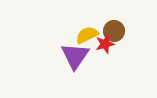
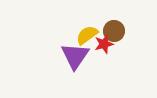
yellow semicircle: rotated 10 degrees counterclockwise
red star: moved 1 px left
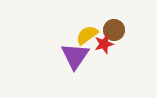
brown circle: moved 1 px up
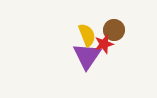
yellow semicircle: rotated 105 degrees clockwise
purple triangle: moved 12 px right
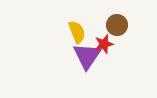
brown circle: moved 3 px right, 5 px up
yellow semicircle: moved 10 px left, 3 px up
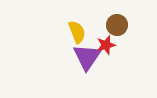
red star: moved 2 px right, 1 px down
purple triangle: moved 1 px down
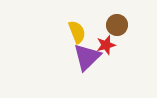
purple triangle: rotated 12 degrees clockwise
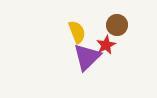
red star: rotated 12 degrees counterclockwise
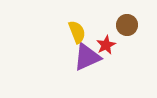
brown circle: moved 10 px right
purple triangle: rotated 20 degrees clockwise
